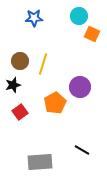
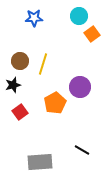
orange square: rotated 28 degrees clockwise
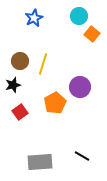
blue star: rotated 24 degrees counterclockwise
orange square: rotated 14 degrees counterclockwise
black line: moved 6 px down
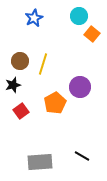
red square: moved 1 px right, 1 px up
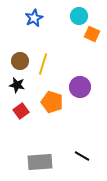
orange square: rotated 14 degrees counterclockwise
black star: moved 4 px right; rotated 28 degrees clockwise
orange pentagon: moved 3 px left, 1 px up; rotated 25 degrees counterclockwise
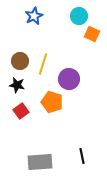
blue star: moved 2 px up
purple circle: moved 11 px left, 8 px up
black line: rotated 49 degrees clockwise
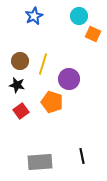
orange square: moved 1 px right
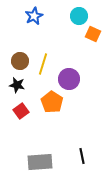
orange pentagon: rotated 15 degrees clockwise
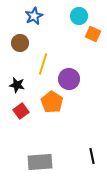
brown circle: moved 18 px up
black line: moved 10 px right
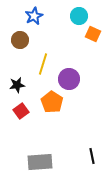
brown circle: moved 3 px up
black star: rotated 21 degrees counterclockwise
